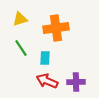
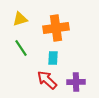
cyan rectangle: moved 8 px right
red arrow: moved 1 px up; rotated 20 degrees clockwise
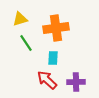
green line: moved 5 px right, 5 px up
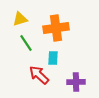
red arrow: moved 8 px left, 5 px up
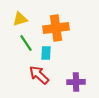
cyan rectangle: moved 7 px left, 5 px up
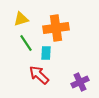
yellow triangle: moved 1 px right
purple cross: moved 4 px right; rotated 24 degrees counterclockwise
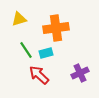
yellow triangle: moved 2 px left
green line: moved 7 px down
cyan rectangle: rotated 72 degrees clockwise
purple cross: moved 9 px up
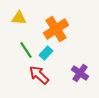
yellow triangle: moved 1 px up; rotated 21 degrees clockwise
orange cross: moved 1 px down; rotated 25 degrees counterclockwise
cyan rectangle: rotated 32 degrees counterclockwise
purple cross: rotated 30 degrees counterclockwise
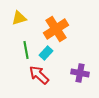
yellow triangle: rotated 21 degrees counterclockwise
green line: rotated 24 degrees clockwise
purple cross: rotated 24 degrees counterclockwise
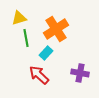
green line: moved 12 px up
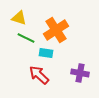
yellow triangle: rotated 35 degrees clockwise
orange cross: moved 1 px down
green line: rotated 54 degrees counterclockwise
cyan rectangle: rotated 56 degrees clockwise
